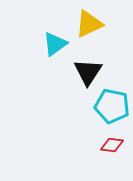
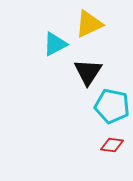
cyan triangle: rotated 8 degrees clockwise
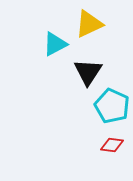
cyan pentagon: rotated 12 degrees clockwise
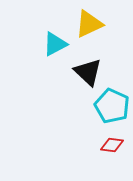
black triangle: rotated 20 degrees counterclockwise
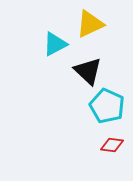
yellow triangle: moved 1 px right
black triangle: moved 1 px up
cyan pentagon: moved 5 px left
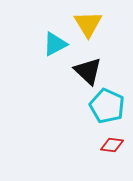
yellow triangle: moved 2 px left; rotated 36 degrees counterclockwise
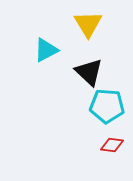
cyan triangle: moved 9 px left, 6 px down
black triangle: moved 1 px right, 1 px down
cyan pentagon: rotated 20 degrees counterclockwise
